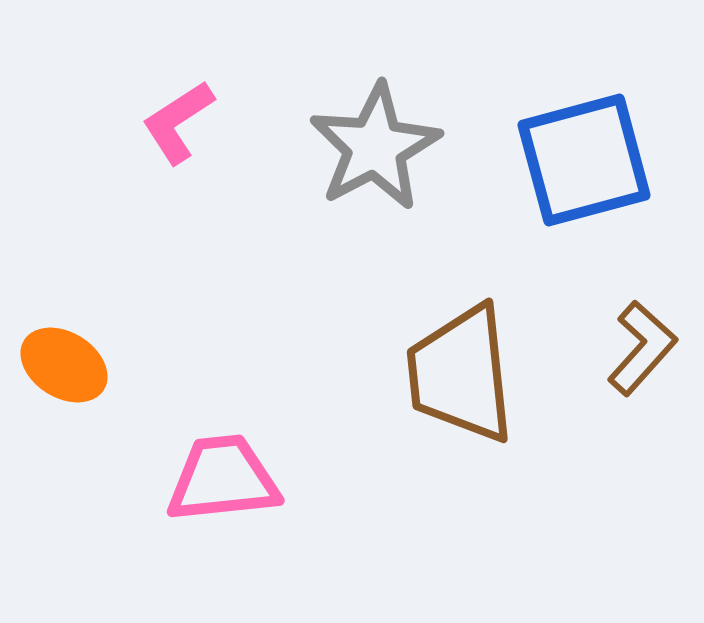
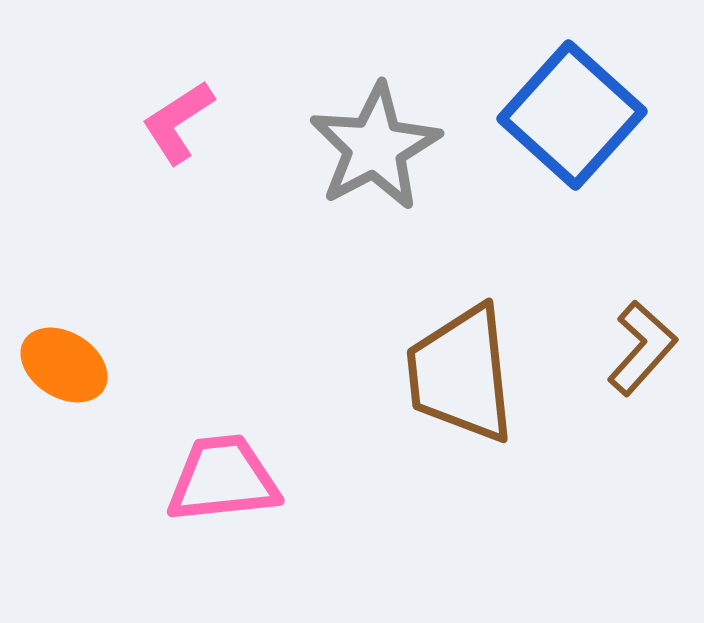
blue square: moved 12 px left, 45 px up; rotated 33 degrees counterclockwise
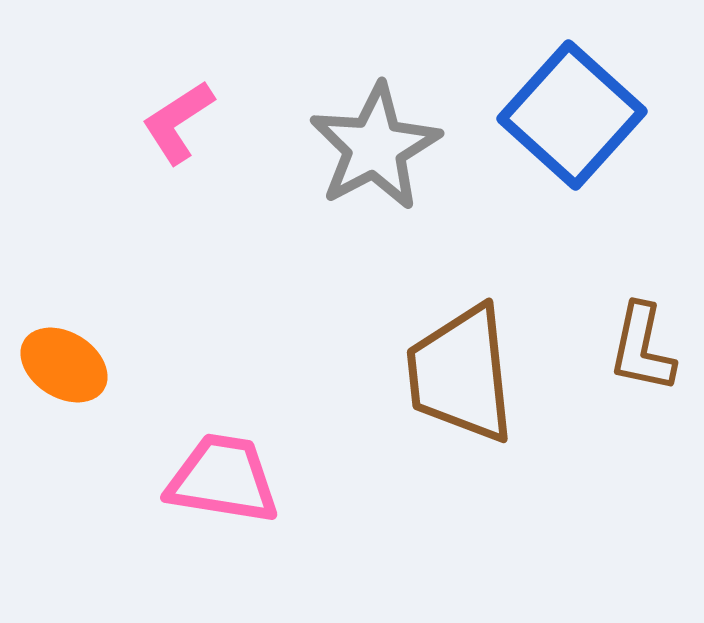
brown L-shape: rotated 150 degrees clockwise
pink trapezoid: rotated 15 degrees clockwise
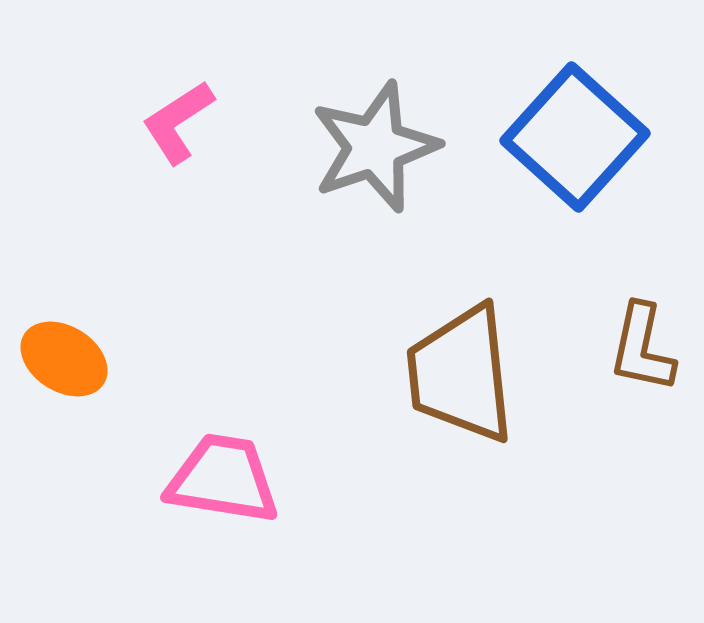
blue square: moved 3 px right, 22 px down
gray star: rotated 9 degrees clockwise
orange ellipse: moved 6 px up
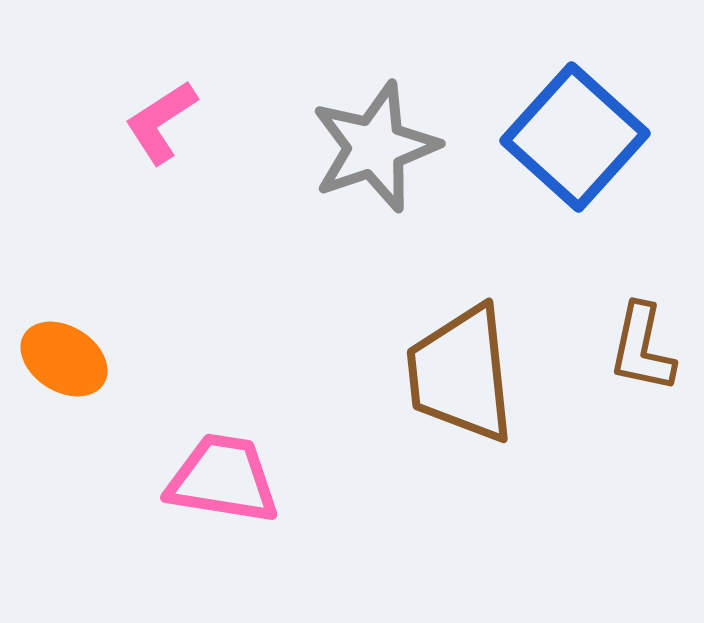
pink L-shape: moved 17 px left
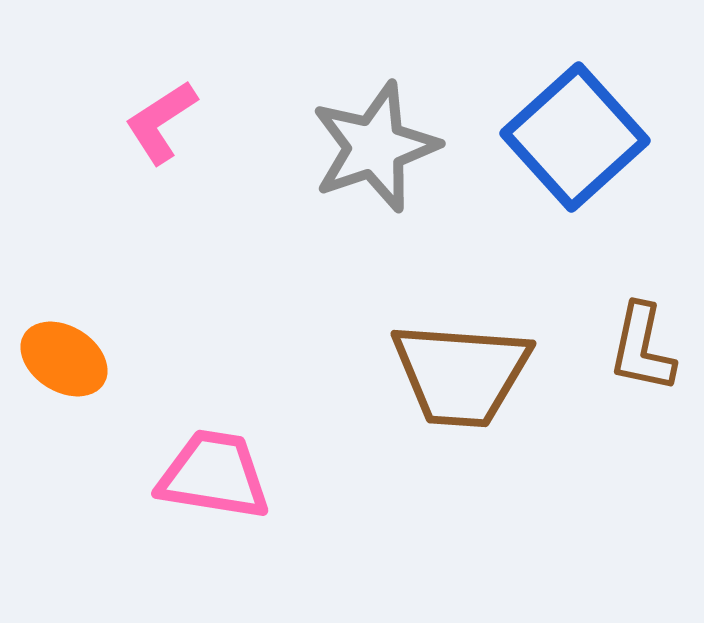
blue square: rotated 6 degrees clockwise
brown trapezoid: rotated 80 degrees counterclockwise
pink trapezoid: moved 9 px left, 4 px up
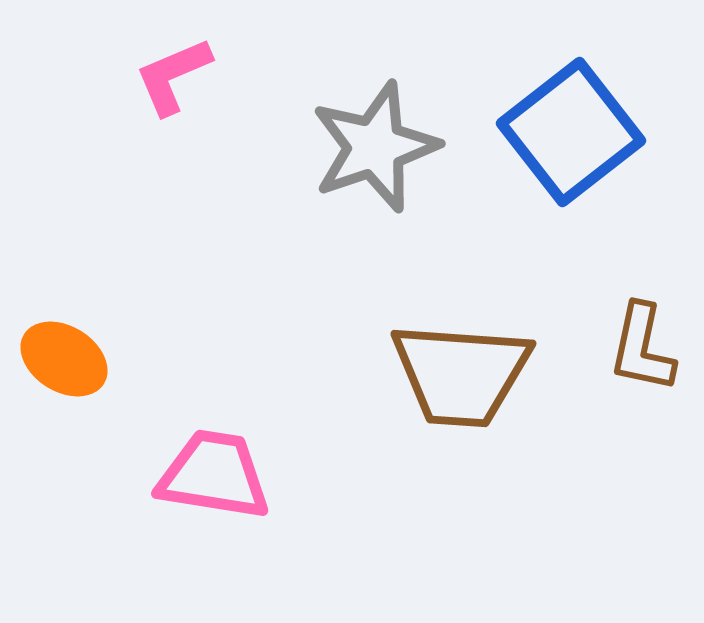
pink L-shape: moved 12 px right, 46 px up; rotated 10 degrees clockwise
blue square: moved 4 px left, 5 px up; rotated 4 degrees clockwise
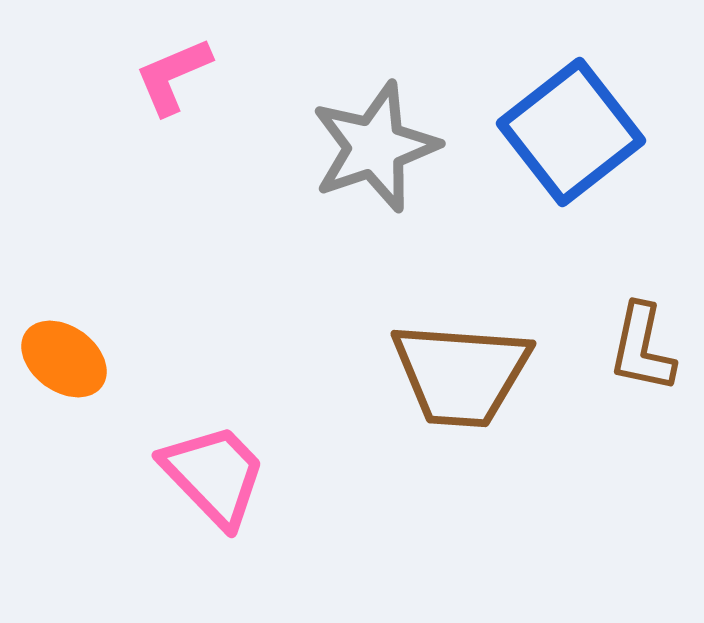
orange ellipse: rotated 4 degrees clockwise
pink trapezoid: rotated 37 degrees clockwise
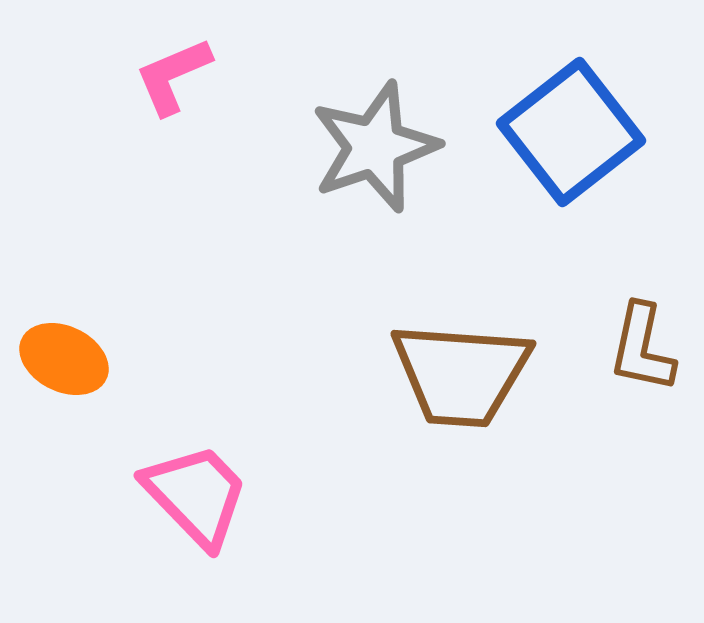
orange ellipse: rotated 10 degrees counterclockwise
pink trapezoid: moved 18 px left, 20 px down
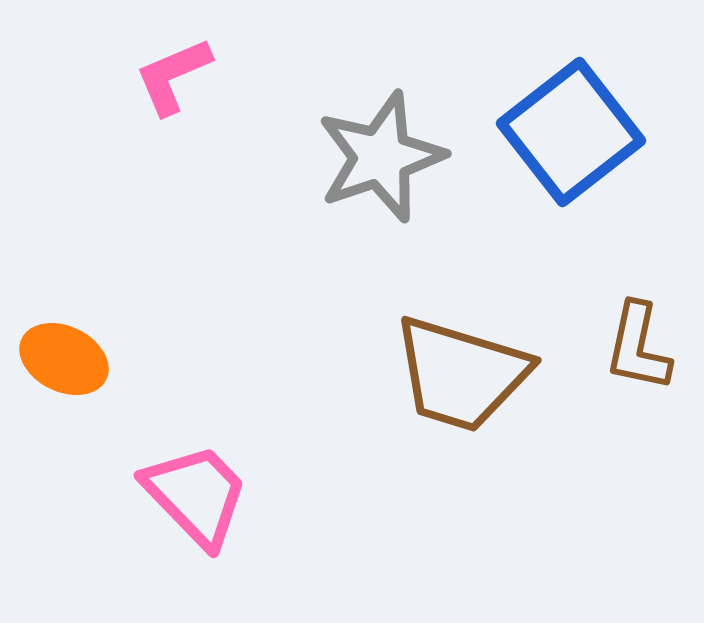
gray star: moved 6 px right, 10 px down
brown L-shape: moved 4 px left, 1 px up
brown trapezoid: rotated 13 degrees clockwise
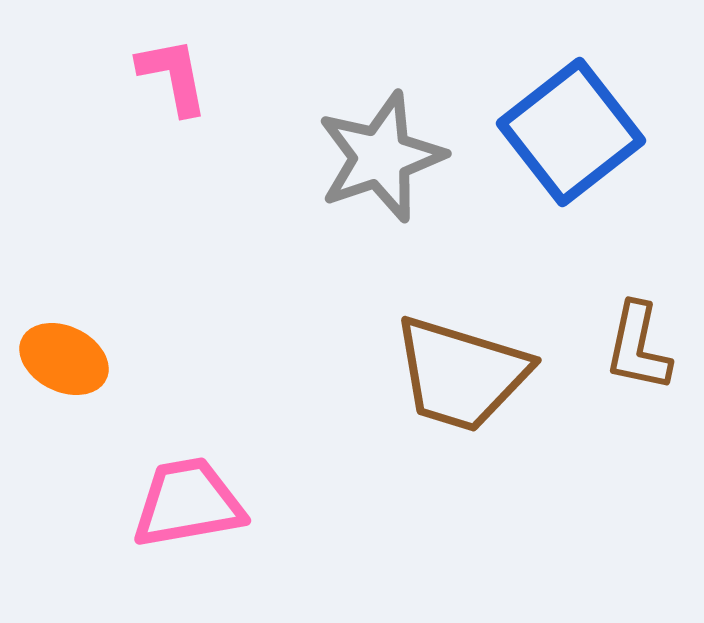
pink L-shape: rotated 102 degrees clockwise
pink trapezoid: moved 8 px left, 8 px down; rotated 56 degrees counterclockwise
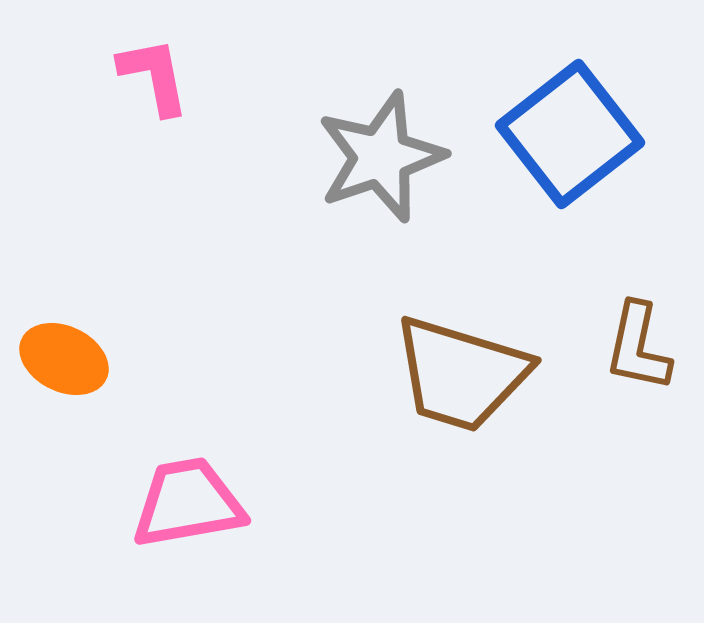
pink L-shape: moved 19 px left
blue square: moved 1 px left, 2 px down
